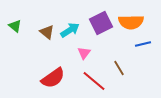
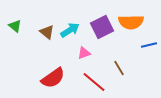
purple square: moved 1 px right, 4 px down
blue line: moved 6 px right, 1 px down
pink triangle: rotated 32 degrees clockwise
red line: moved 1 px down
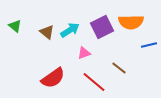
brown line: rotated 21 degrees counterclockwise
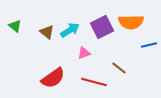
red line: rotated 25 degrees counterclockwise
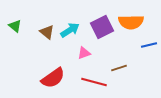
brown line: rotated 56 degrees counterclockwise
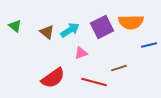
pink triangle: moved 3 px left
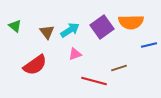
purple square: rotated 10 degrees counterclockwise
brown triangle: rotated 14 degrees clockwise
pink triangle: moved 6 px left, 1 px down
red semicircle: moved 18 px left, 13 px up
red line: moved 1 px up
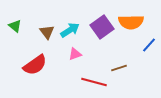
blue line: rotated 35 degrees counterclockwise
red line: moved 1 px down
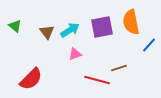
orange semicircle: rotated 80 degrees clockwise
purple square: rotated 25 degrees clockwise
red semicircle: moved 4 px left, 14 px down; rotated 10 degrees counterclockwise
red line: moved 3 px right, 2 px up
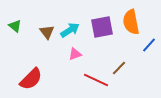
brown line: rotated 28 degrees counterclockwise
red line: moved 1 px left; rotated 10 degrees clockwise
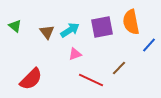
red line: moved 5 px left
